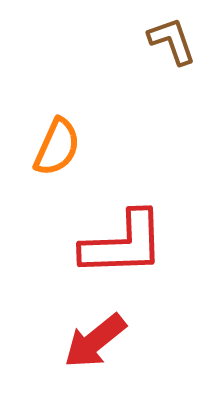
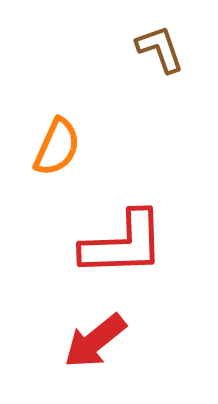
brown L-shape: moved 12 px left, 8 px down
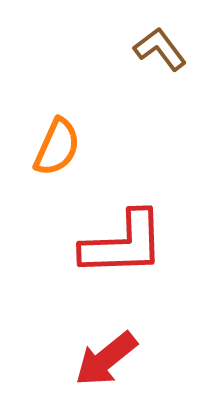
brown L-shape: rotated 18 degrees counterclockwise
red arrow: moved 11 px right, 18 px down
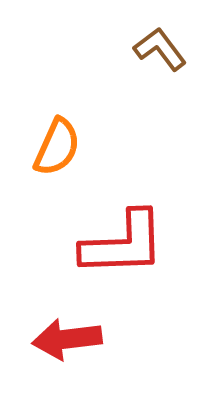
red arrow: moved 39 px left, 20 px up; rotated 32 degrees clockwise
